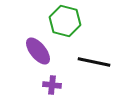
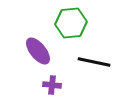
green hexagon: moved 6 px right, 2 px down; rotated 20 degrees counterclockwise
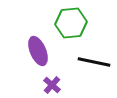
purple ellipse: rotated 16 degrees clockwise
purple cross: rotated 36 degrees clockwise
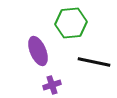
purple cross: rotated 30 degrees clockwise
